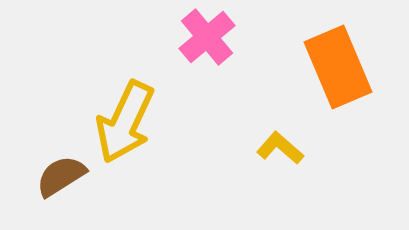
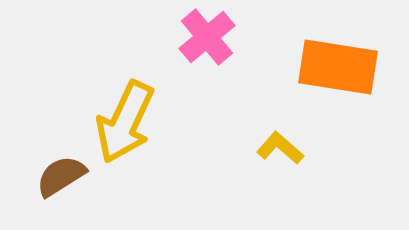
orange rectangle: rotated 58 degrees counterclockwise
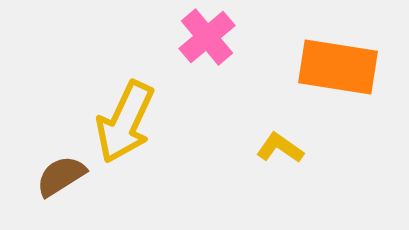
yellow L-shape: rotated 6 degrees counterclockwise
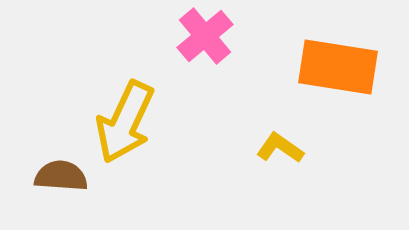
pink cross: moved 2 px left, 1 px up
brown semicircle: rotated 36 degrees clockwise
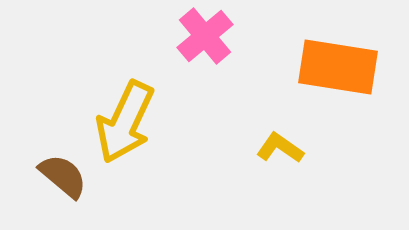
brown semicircle: moved 2 px right; rotated 36 degrees clockwise
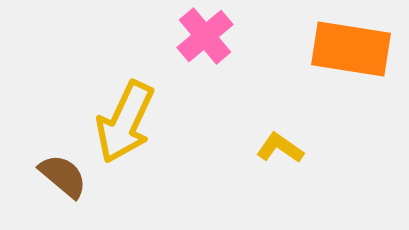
orange rectangle: moved 13 px right, 18 px up
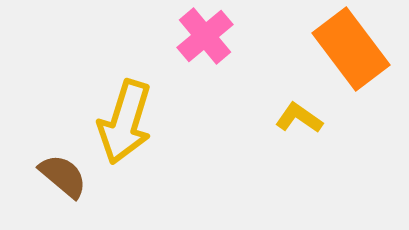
orange rectangle: rotated 44 degrees clockwise
yellow arrow: rotated 8 degrees counterclockwise
yellow L-shape: moved 19 px right, 30 px up
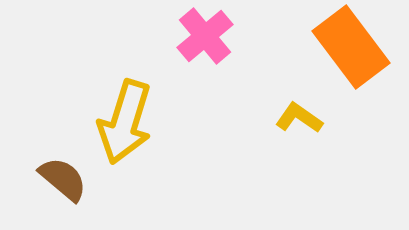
orange rectangle: moved 2 px up
brown semicircle: moved 3 px down
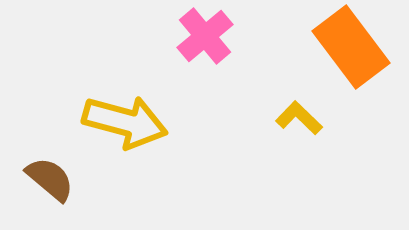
yellow L-shape: rotated 9 degrees clockwise
yellow arrow: rotated 92 degrees counterclockwise
brown semicircle: moved 13 px left
